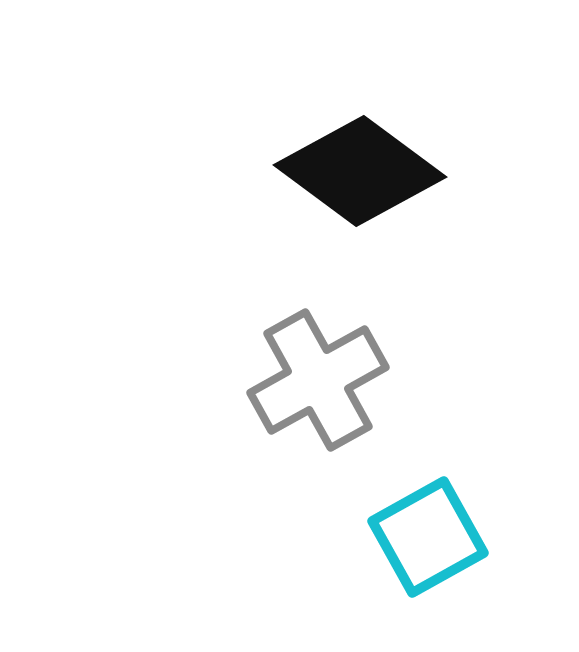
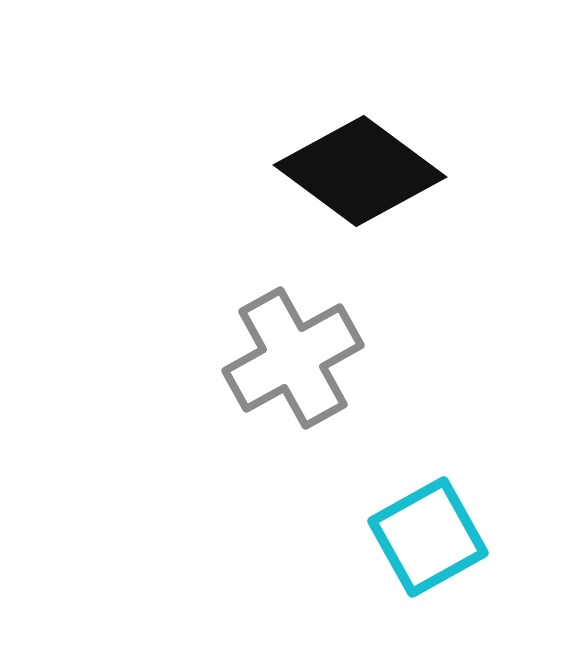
gray cross: moved 25 px left, 22 px up
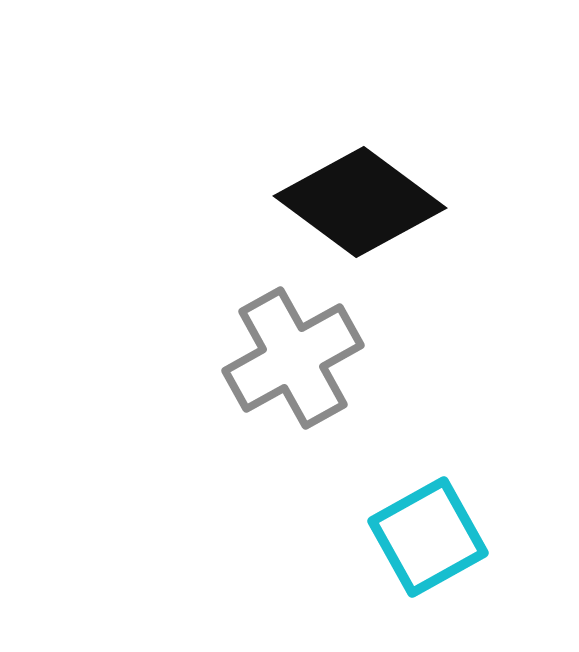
black diamond: moved 31 px down
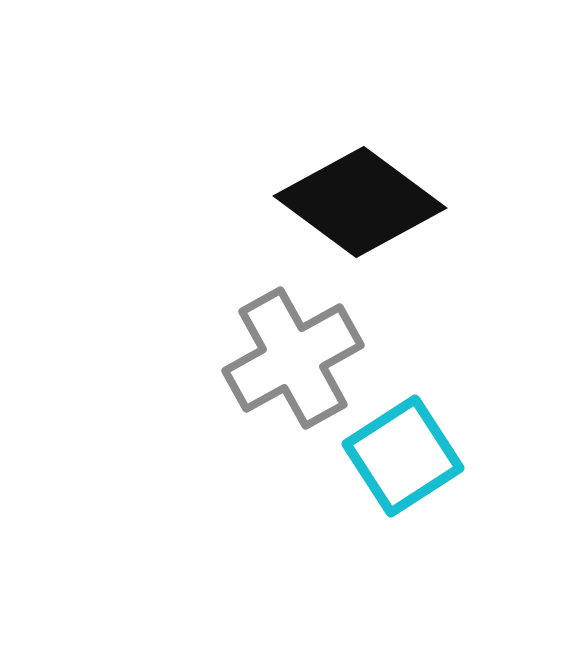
cyan square: moved 25 px left, 81 px up; rotated 4 degrees counterclockwise
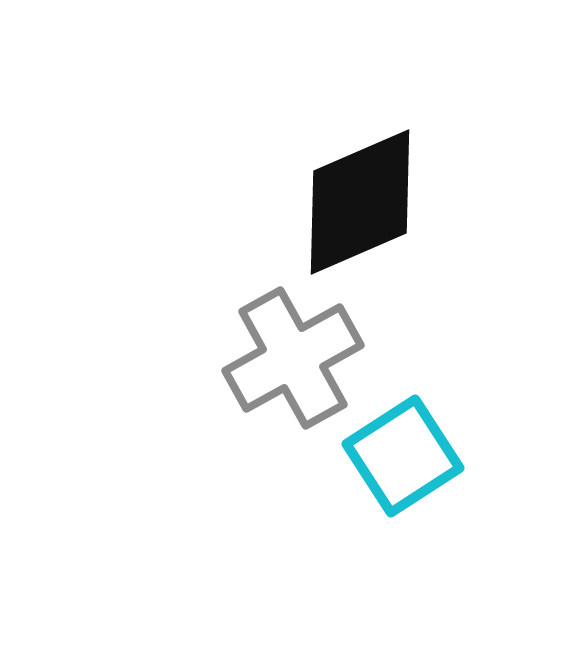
black diamond: rotated 60 degrees counterclockwise
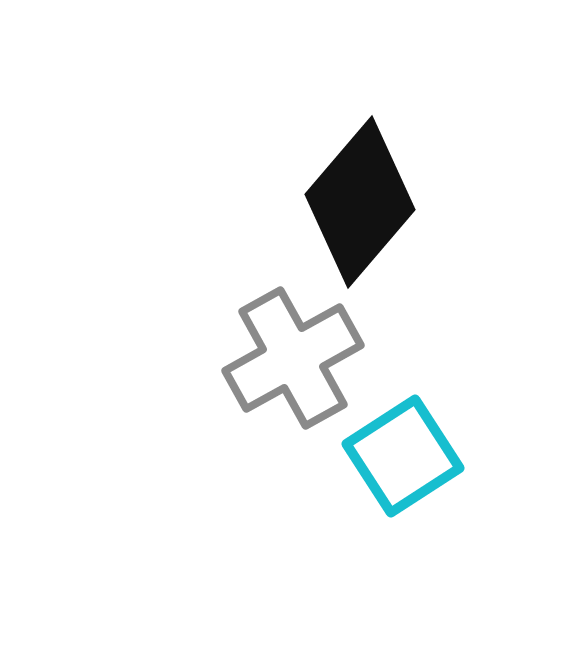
black diamond: rotated 26 degrees counterclockwise
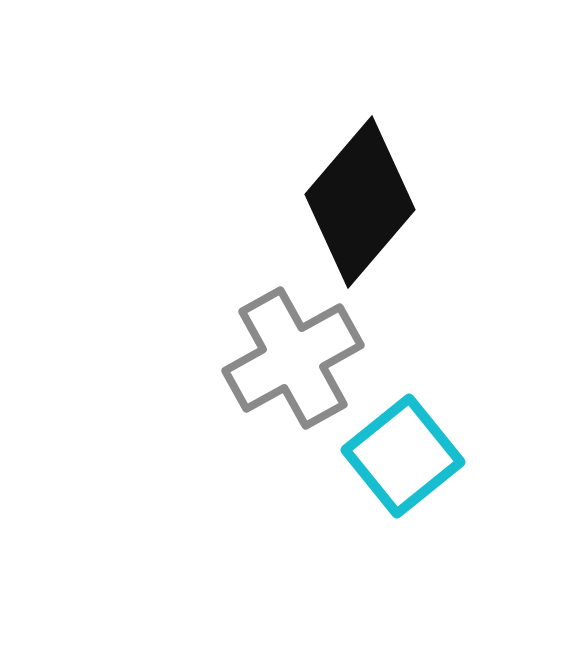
cyan square: rotated 6 degrees counterclockwise
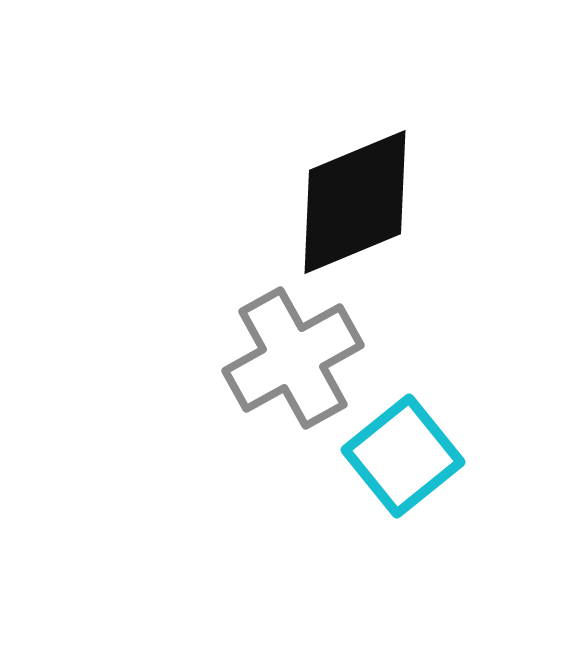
black diamond: moved 5 px left; rotated 27 degrees clockwise
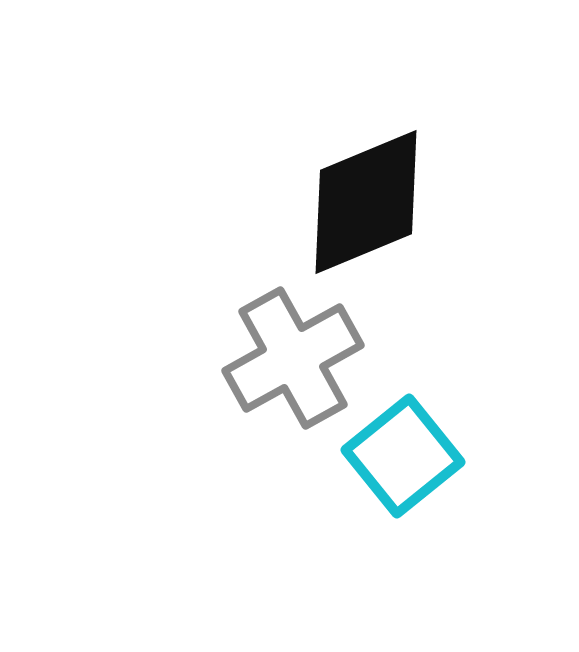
black diamond: moved 11 px right
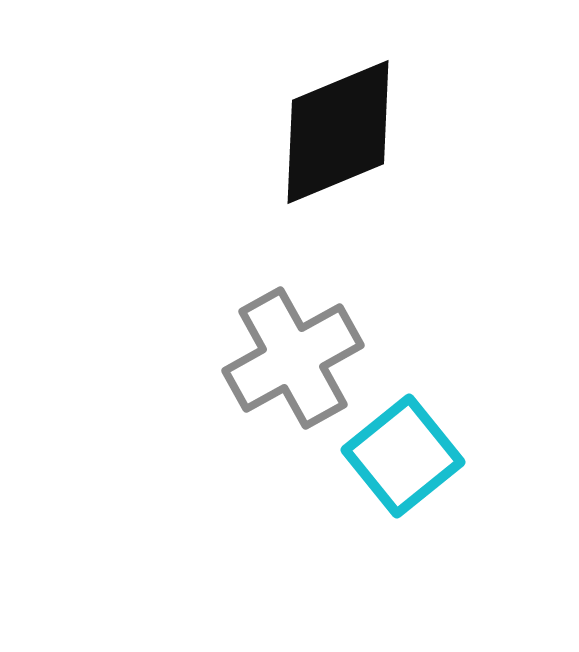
black diamond: moved 28 px left, 70 px up
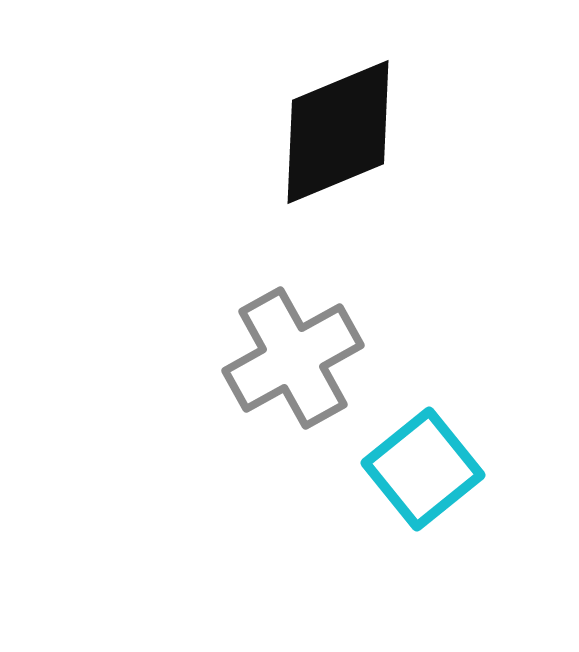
cyan square: moved 20 px right, 13 px down
